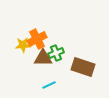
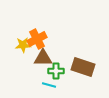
green cross: moved 18 px down; rotated 21 degrees clockwise
cyan line: rotated 40 degrees clockwise
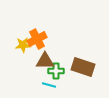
brown triangle: moved 2 px right, 3 px down
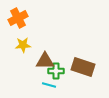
orange cross: moved 19 px left, 21 px up
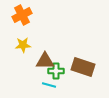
orange cross: moved 4 px right, 3 px up
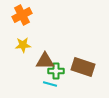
cyan line: moved 1 px right, 1 px up
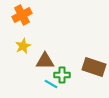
yellow star: moved 1 px down; rotated 21 degrees counterclockwise
brown rectangle: moved 11 px right
green cross: moved 6 px right, 4 px down
cyan line: moved 1 px right; rotated 16 degrees clockwise
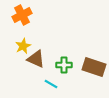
brown triangle: moved 9 px left, 2 px up; rotated 24 degrees clockwise
green cross: moved 2 px right, 10 px up
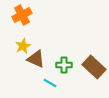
brown rectangle: rotated 25 degrees clockwise
cyan line: moved 1 px left, 1 px up
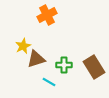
orange cross: moved 25 px right
brown triangle: rotated 42 degrees counterclockwise
brown rectangle: rotated 15 degrees clockwise
cyan line: moved 1 px left, 1 px up
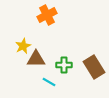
brown triangle: rotated 18 degrees clockwise
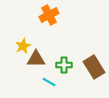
orange cross: moved 2 px right
